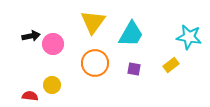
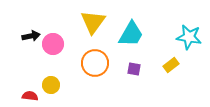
yellow circle: moved 1 px left
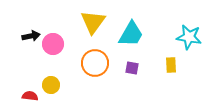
yellow rectangle: rotated 56 degrees counterclockwise
purple square: moved 2 px left, 1 px up
